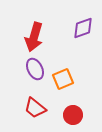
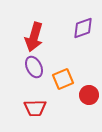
purple ellipse: moved 1 px left, 2 px up
red trapezoid: rotated 40 degrees counterclockwise
red circle: moved 16 px right, 20 px up
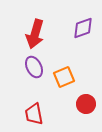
red arrow: moved 1 px right, 3 px up
orange square: moved 1 px right, 2 px up
red circle: moved 3 px left, 9 px down
red trapezoid: moved 1 px left, 6 px down; rotated 80 degrees clockwise
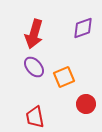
red arrow: moved 1 px left
purple ellipse: rotated 15 degrees counterclockwise
red trapezoid: moved 1 px right, 3 px down
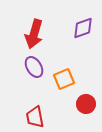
purple ellipse: rotated 10 degrees clockwise
orange square: moved 2 px down
